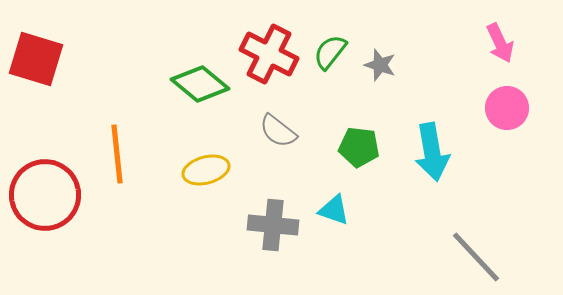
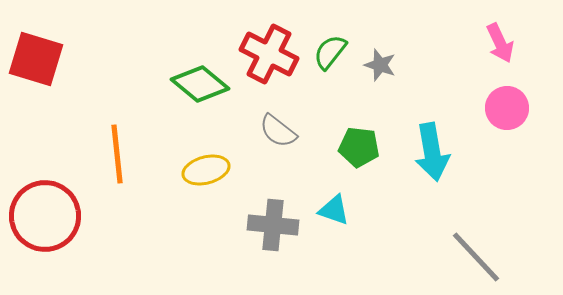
red circle: moved 21 px down
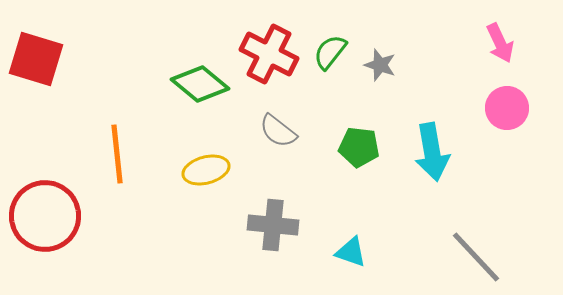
cyan triangle: moved 17 px right, 42 px down
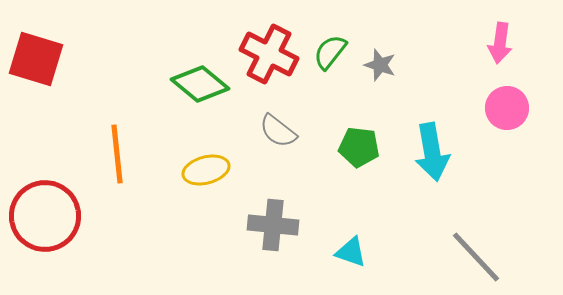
pink arrow: rotated 33 degrees clockwise
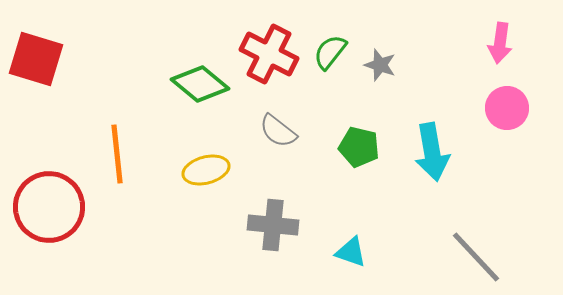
green pentagon: rotated 6 degrees clockwise
red circle: moved 4 px right, 9 px up
